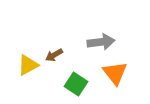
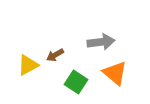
brown arrow: moved 1 px right
orange triangle: rotated 12 degrees counterclockwise
green square: moved 2 px up
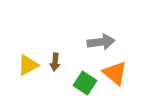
brown arrow: moved 7 px down; rotated 54 degrees counterclockwise
green square: moved 9 px right, 1 px down
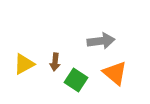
gray arrow: moved 1 px up
yellow triangle: moved 4 px left, 1 px up
green square: moved 9 px left, 3 px up
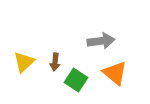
yellow triangle: moved 2 px up; rotated 15 degrees counterclockwise
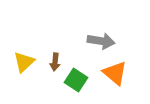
gray arrow: rotated 16 degrees clockwise
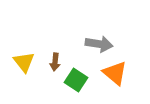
gray arrow: moved 2 px left, 3 px down
yellow triangle: rotated 25 degrees counterclockwise
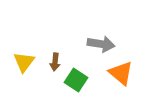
gray arrow: moved 2 px right
yellow triangle: rotated 15 degrees clockwise
orange triangle: moved 6 px right
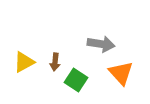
yellow triangle: rotated 25 degrees clockwise
orange triangle: rotated 8 degrees clockwise
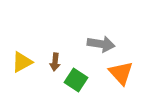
yellow triangle: moved 2 px left
